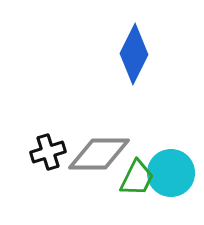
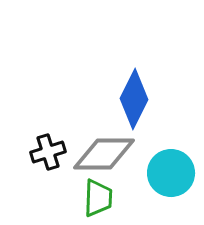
blue diamond: moved 45 px down
gray diamond: moved 5 px right
green trapezoid: moved 39 px left, 20 px down; rotated 24 degrees counterclockwise
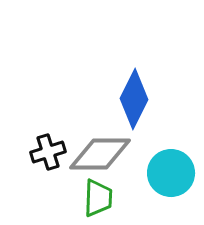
gray diamond: moved 4 px left
